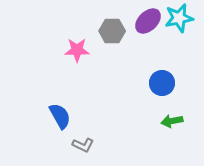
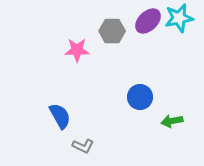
blue circle: moved 22 px left, 14 px down
gray L-shape: moved 1 px down
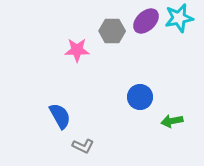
purple ellipse: moved 2 px left
